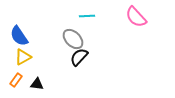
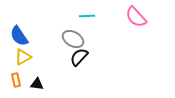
gray ellipse: rotated 15 degrees counterclockwise
orange rectangle: rotated 48 degrees counterclockwise
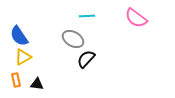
pink semicircle: moved 1 px down; rotated 10 degrees counterclockwise
black semicircle: moved 7 px right, 2 px down
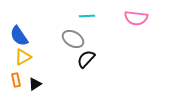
pink semicircle: rotated 30 degrees counterclockwise
black triangle: moved 2 px left; rotated 40 degrees counterclockwise
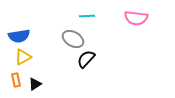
blue semicircle: rotated 65 degrees counterclockwise
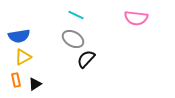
cyan line: moved 11 px left, 1 px up; rotated 28 degrees clockwise
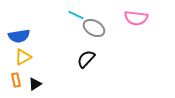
gray ellipse: moved 21 px right, 11 px up
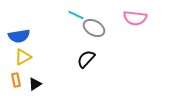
pink semicircle: moved 1 px left
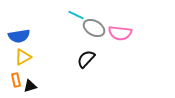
pink semicircle: moved 15 px left, 15 px down
black triangle: moved 5 px left, 2 px down; rotated 16 degrees clockwise
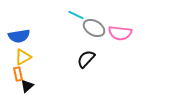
orange rectangle: moved 2 px right, 6 px up
black triangle: moved 3 px left; rotated 24 degrees counterclockwise
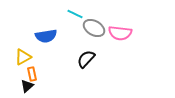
cyan line: moved 1 px left, 1 px up
blue semicircle: moved 27 px right
orange rectangle: moved 14 px right
